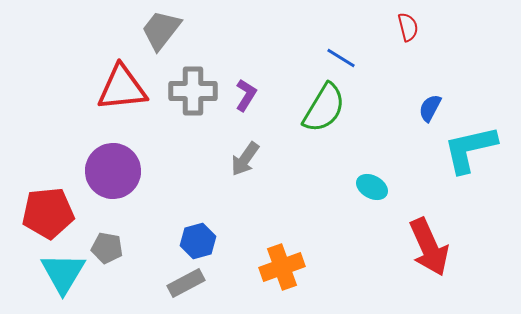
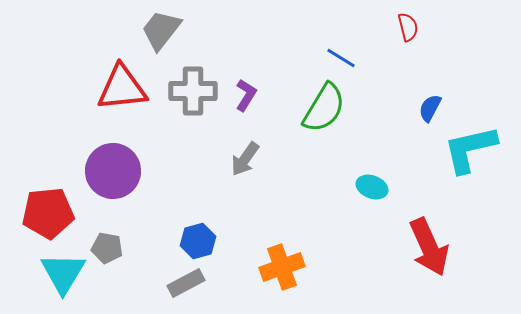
cyan ellipse: rotated 8 degrees counterclockwise
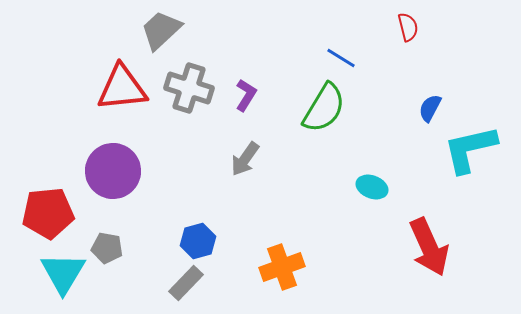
gray trapezoid: rotated 9 degrees clockwise
gray cross: moved 4 px left, 3 px up; rotated 18 degrees clockwise
gray rectangle: rotated 18 degrees counterclockwise
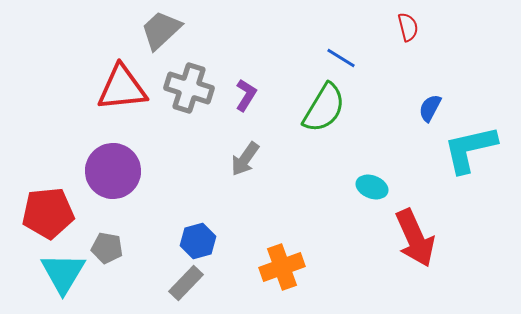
red arrow: moved 14 px left, 9 px up
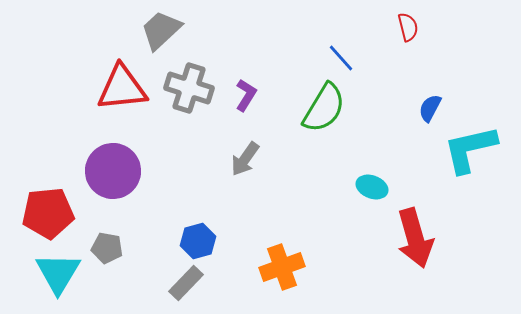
blue line: rotated 16 degrees clockwise
red arrow: rotated 8 degrees clockwise
cyan triangle: moved 5 px left
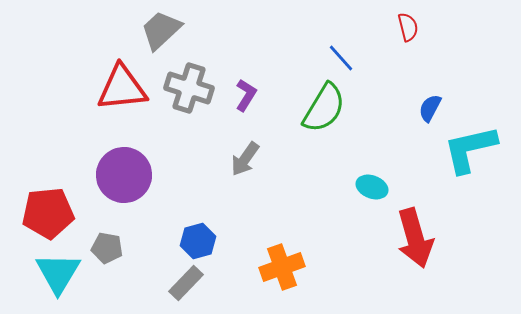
purple circle: moved 11 px right, 4 px down
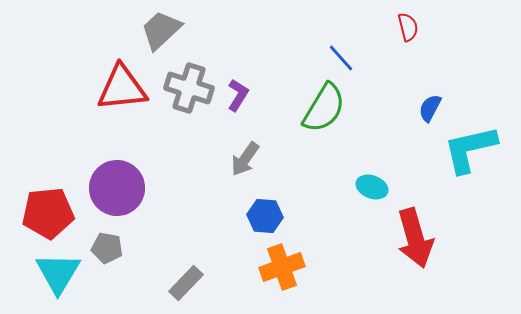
purple L-shape: moved 8 px left
purple circle: moved 7 px left, 13 px down
blue hexagon: moved 67 px right, 25 px up; rotated 20 degrees clockwise
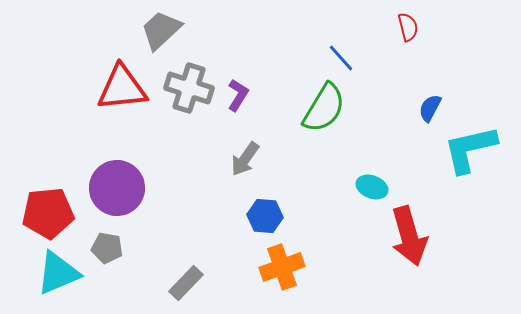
red arrow: moved 6 px left, 2 px up
cyan triangle: rotated 36 degrees clockwise
